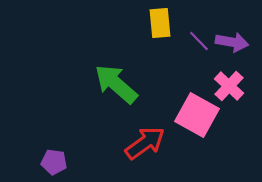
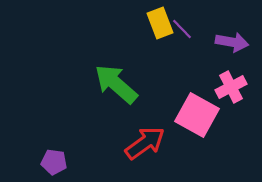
yellow rectangle: rotated 16 degrees counterclockwise
purple line: moved 17 px left, 12 px up
pink cross: moved 2 px right, 1 px down; rotated 20 degrees clockwise
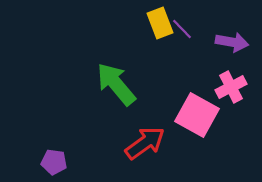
green arrow: rotated 9 degrees clockwise
